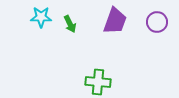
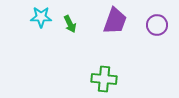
purple circle: moved 3 px down
green cross: moved 6 px right, 3 px up
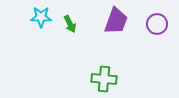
purple trapezoid: moved 1 px right
purple circle: moved 1 px up
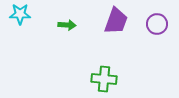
cyan star: moved 21 px left, 3 px up
green arrow: moved 3 px left, 1 px down; rotated 60 degrees counterclockwise
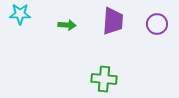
purple trapezoid: moved 3 px left; rotated 16 degrees counterclockwise
